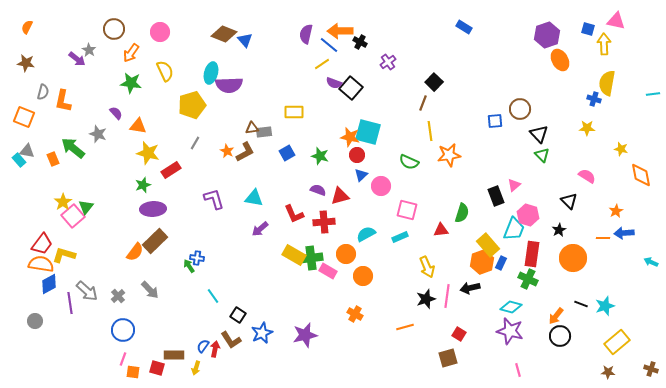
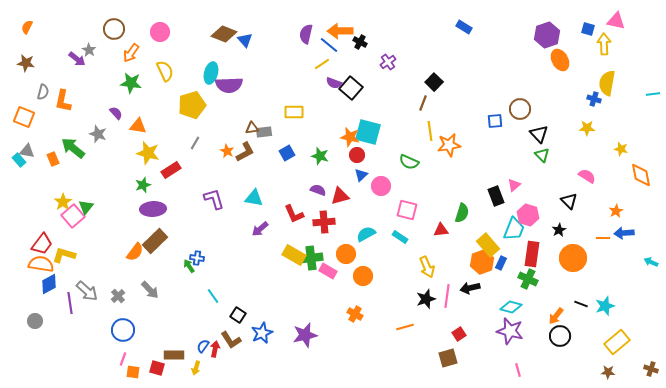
orange star at (449, 155): moved 10 px up
cyan rectangle at (400, 237): rotated 56 degrees clockwise
red square at (459, 334): rotated 24 degrees clockwise
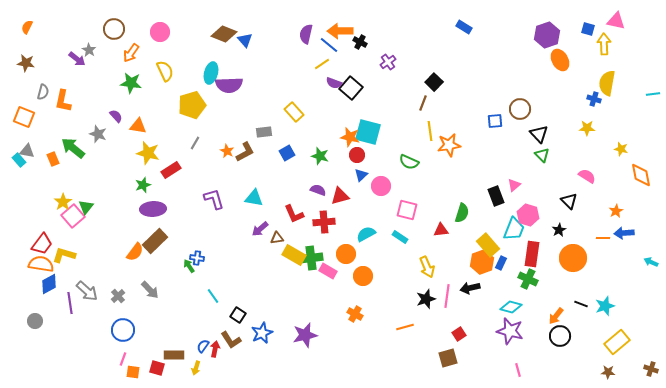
yellow rectangle at (294, 112): rotated 48 degrees clockwise
purple semicircle at (116, 113): moved 3 px down
brown triangle at (252, 128): moved 25 px right, 110 px down
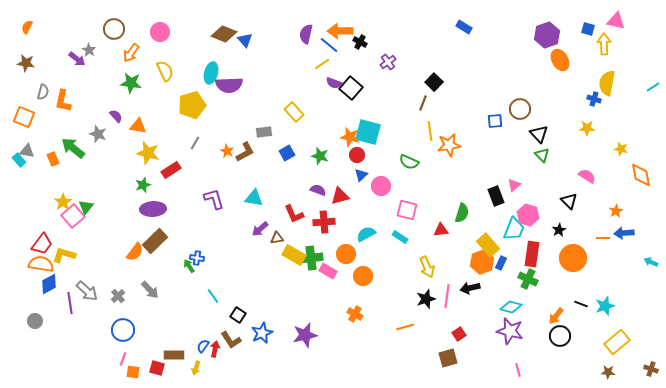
cyan line at (653, 94): moved 7 px up; rotated 24 degrees counterclockwise
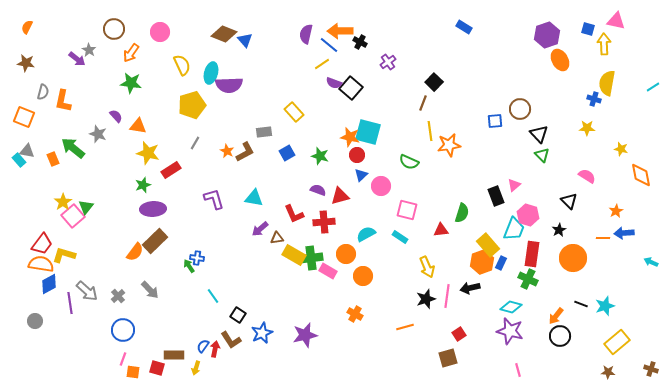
yellow semicircle at (165, 71): moved 17 px right, 6 px up
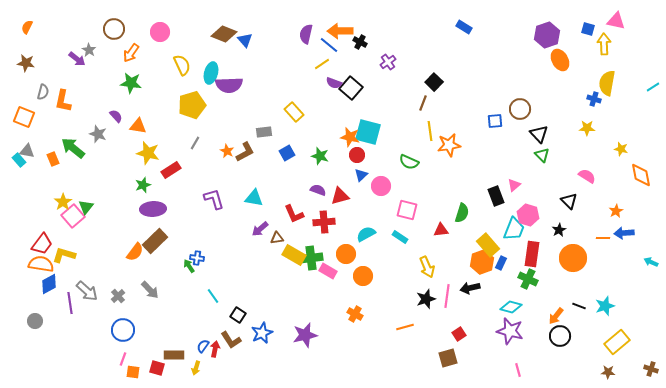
black line at (581, 304): moved 2 px left, 2 px down
